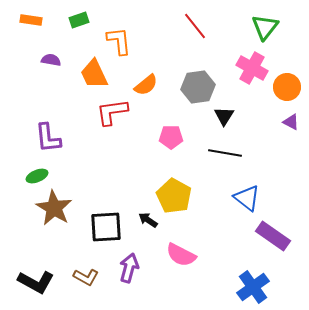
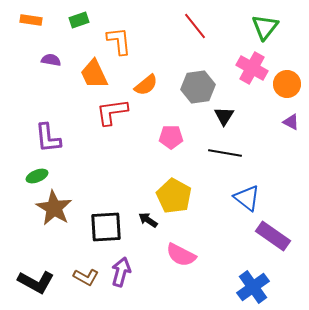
orange circle: moved 3 px up
purple arrow: moved 8 px left, 4 px down
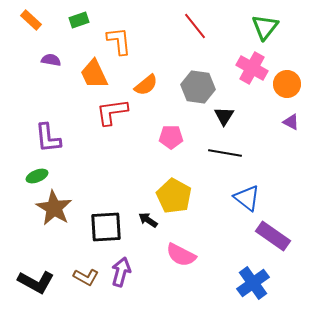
orange rectangle: rotated 35 degrees clockwise
gray hexagon: rotated 16 degrees clockwise
blue cross: moved 4 px up
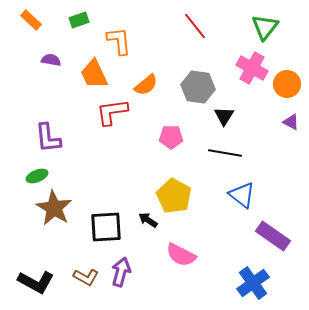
blue triangle: moved 5 px left, 3 px up
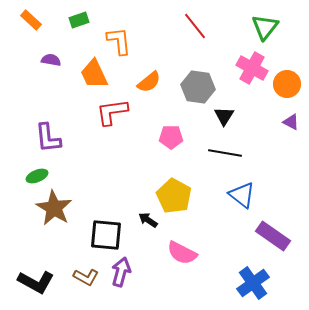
orange semicircle: moved 3 px right, 3 px up
black square: moved 8 px down; rotated 8 degrees clockwise
pink semicircle: moved 1 px right, 2 px up
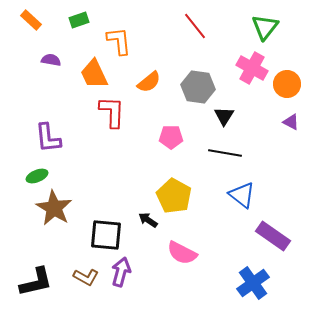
red L-shape: rotated 100 degrees clockwise
black L-shape: rotated 42 degrees counterclockwise
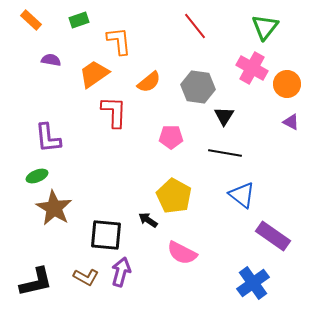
orange trapezoid: rotated 80 degrees clockwise
red L-shape: moved 2 px right
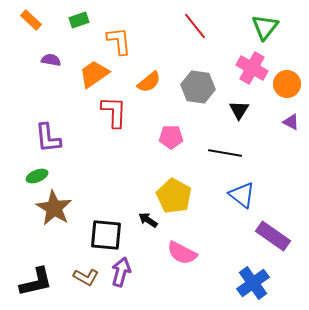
black triangle: moved 15 px right, 6 px up
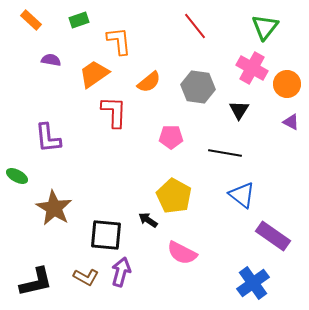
green ellipse: moved 20 px left; rotated 50 degrees clockwise
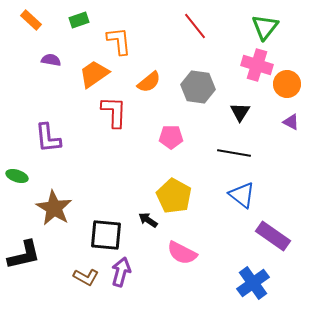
pink cross: moved 5 px right, 3 px up; rotated 12 degrees counterclockwise
black triangle: moved 1 px right, 2 px down
black line: moved 9 px right
green ellipse: rotated 10 degrees counterclockwise
black L-shape: moved 12 px left, 27 px up
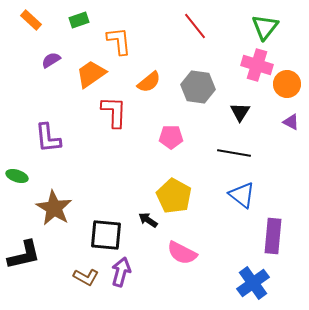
purple semicircle: rotated 42 degrees counterclockwise
orange trapezoid: moved 3 px left
purple rectangle: rotated 60 degrees clockwise
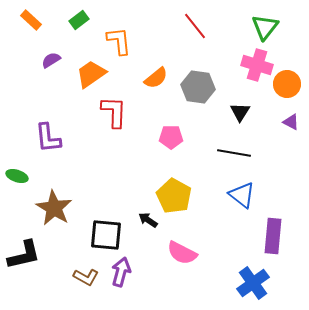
green rectangle: rotated 18 degrees counterclockwise
orange semicircle: moved 7 px right, 4 px up
